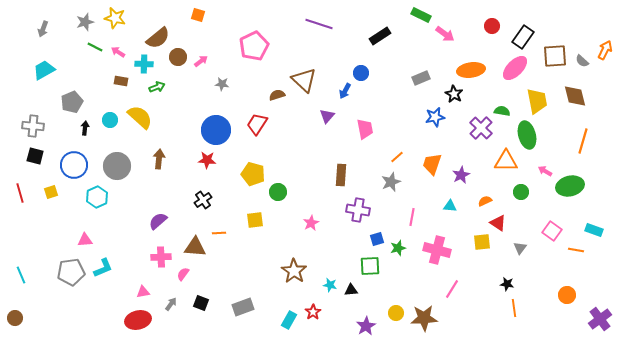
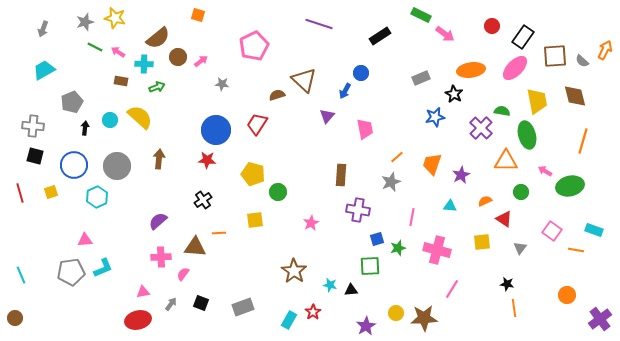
red triangle at (498, 223): moved 6 px right, 4 px up
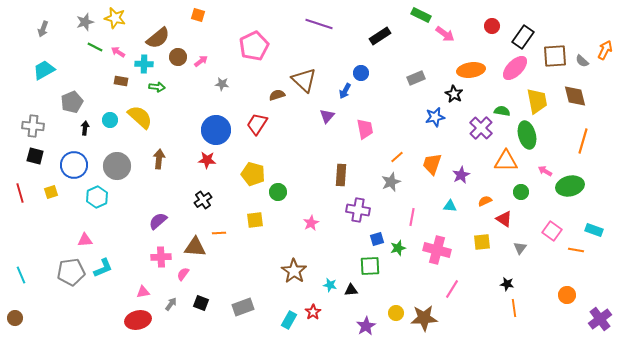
gray rectangle at (421, 78): moved 5 px left
green arrow at (157, 87): rotated 28 degrees clockwise
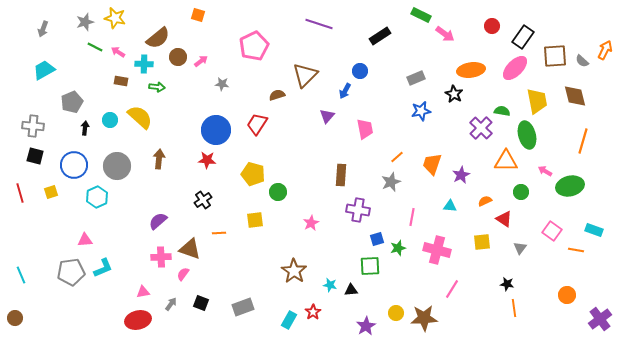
blue circle at (361, 73): moved 1 px left, 2 px up
brown triangle at (304, 80): moved 1 px right, 5 px up; rotated 32 degrees clockwise
blue star at (435, 117): moved 14 px left, 6 px up
brown triangle at (195, 247): moved 5 px left, 2 px down; rotated 15 degrees clockwise
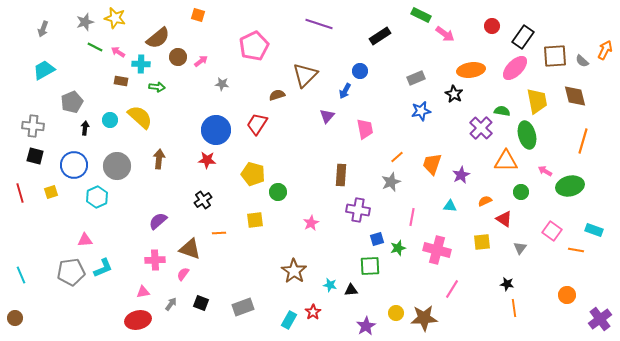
cyan cross at (144, 64): moved 3 px left
pink cross at (161, 257): moved 6 px left, 3 px down
